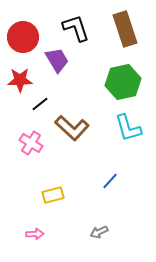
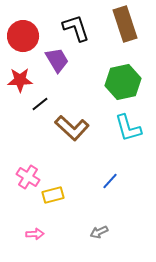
brown rectangle: moved 5 px up
red circle: moved 1 px up
pink cross: moved 3 px left, 34 px down
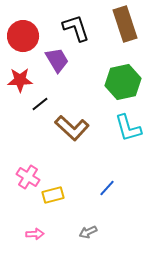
blue line: moved 3 px left, 7 px down
gray arrow: moved 11 px left
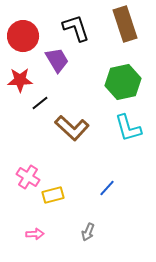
black line: moved 1 px up
gray arrow: rotated 42 degrees counterclockwise
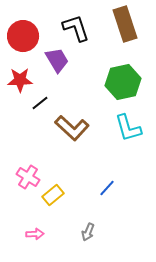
yellow rectangle: rotated 25 degrees counterclockwise
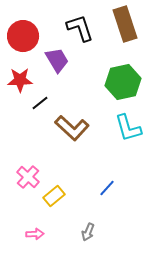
black L-shape: moved 4 px right
pink cross: rotated 10 degrees clockwise
yellow rectangle: moved 1 px right, 1 px down
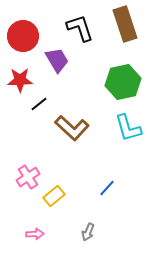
black line: moved 1 px left, 1 px down
pink cross: rotated 15 degrees clockwise
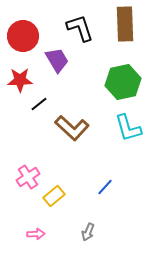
brown rectangle: rotated 16 degrees clockwise
blue line: moved 2 px left, 1 px up
pink arrow: moved 1 px right
